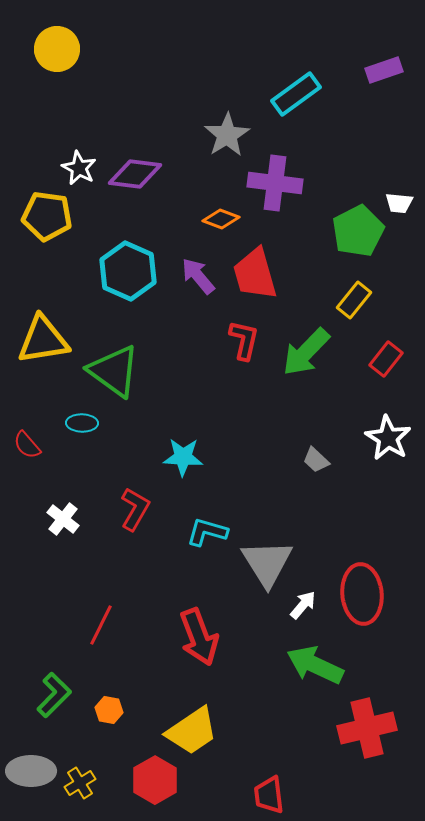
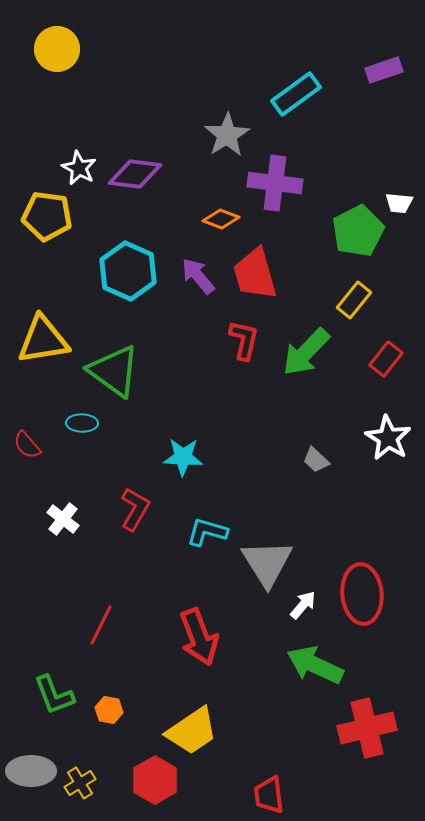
green L-shape at (54, 695): rotated 114 degrees clockwise
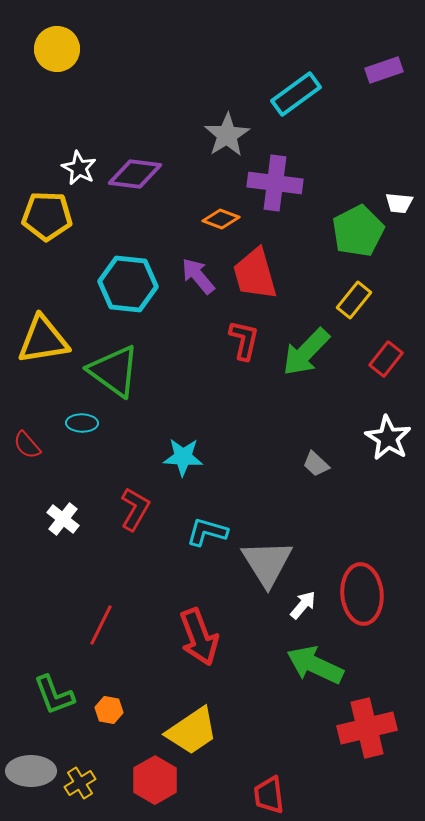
yellow pentagon at (47, 216): rotated 6 degrees counterclockwise
cyan hexagon at (128, 271): moved 13 px down; rotated 18 degrees counterclockwise
gray trapezoid at (316, 460): moved 4 px down
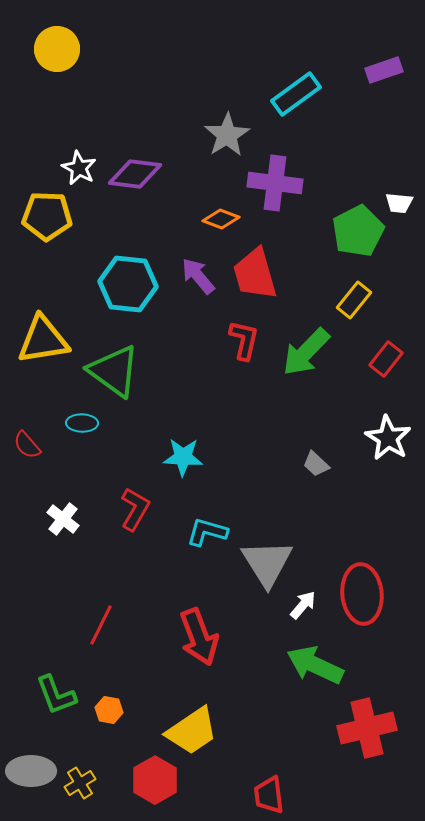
green L-shape at (54, 695): moved 2 px right
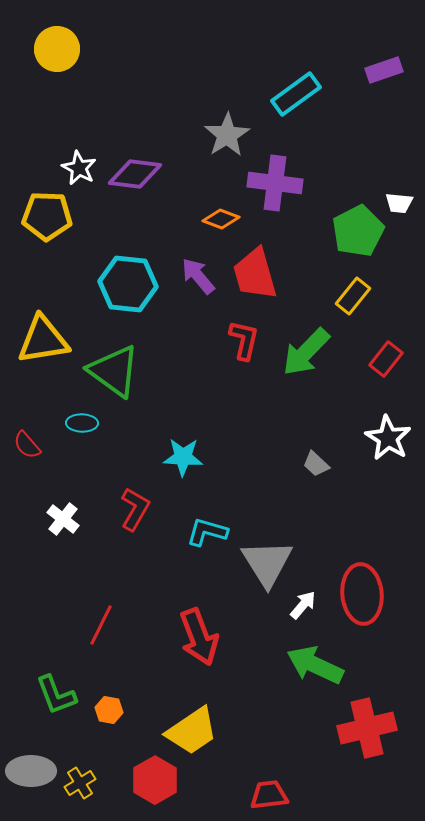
yellow rectangle at (354, 300): moved 1 px left, 4 px up
red trapezoid at (269, 795): rotated 90 degrees clockwise
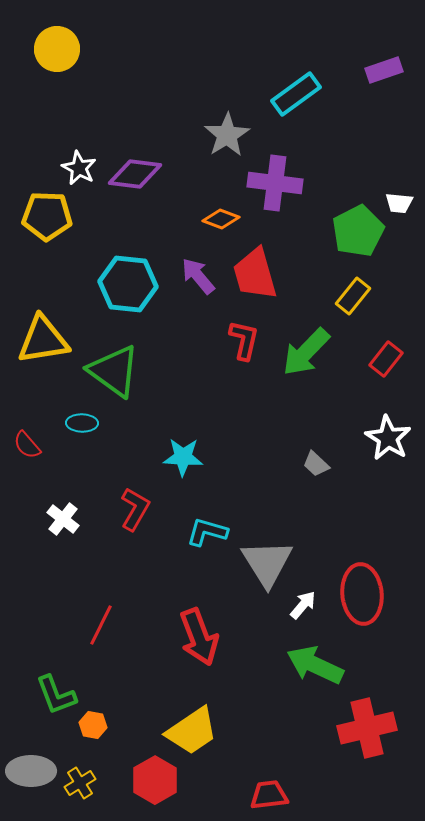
orange hexagon at (109, 710): moved 16 px left, 15 px down
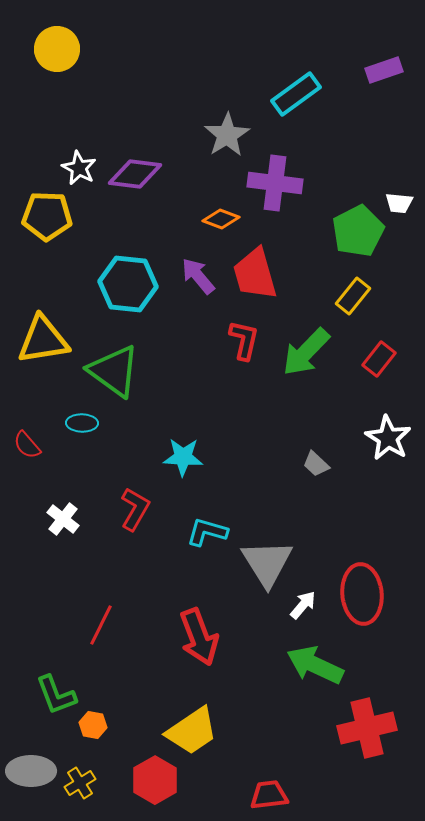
red rectangle at (386, 359): moved 7 px left
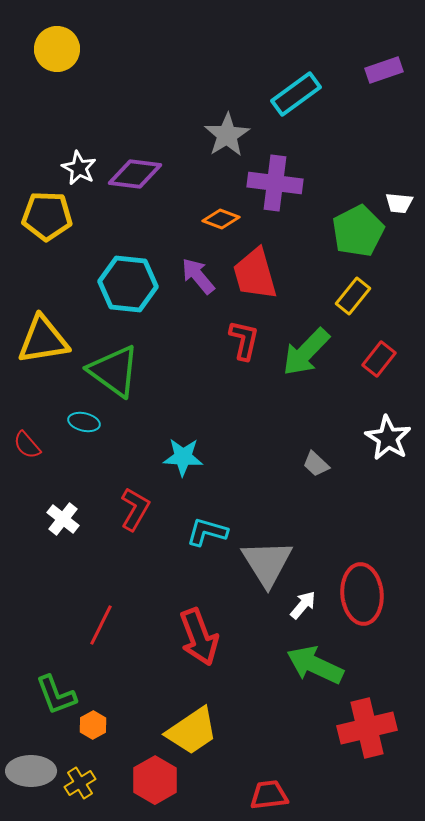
cyan ellipse at (82, 423): moved 2 px right, 1 px up; rotated 12 degrees clockwise
orange hexagon at (93, 725): rotated 20 degrees clockwise
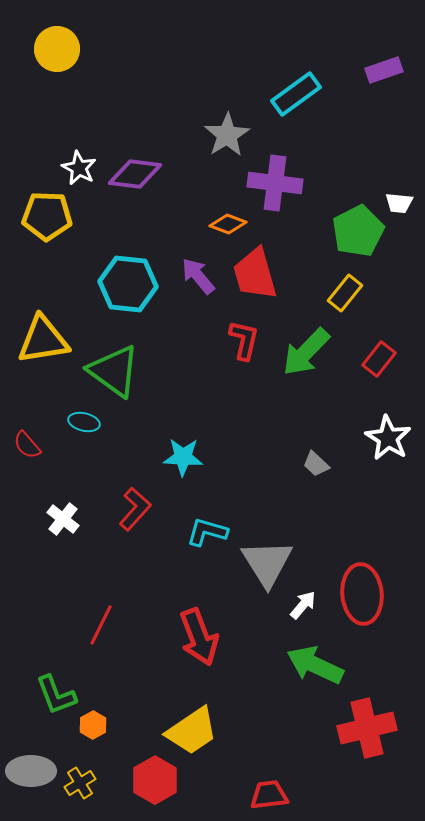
orange diamond at (221, 219): moved 7 px right, 5 px down
yellow rectangle at (353, 296): moved 8 px left, 3 px up
red L-shape at (135, 509): rotated 12 degrees clockwise
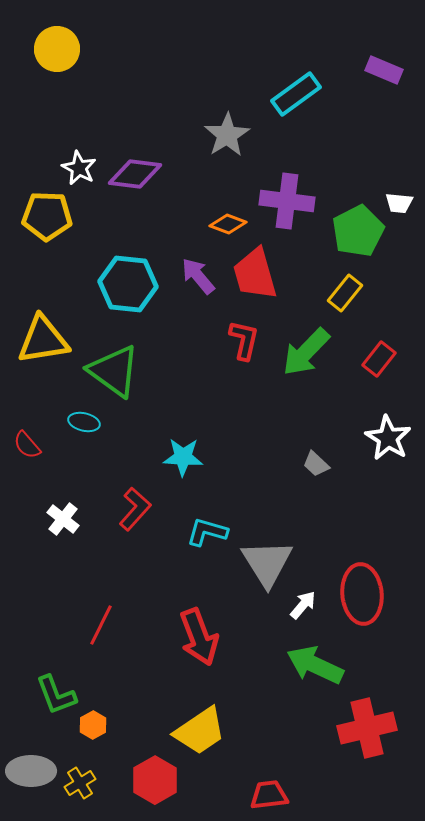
purple rectangle at (384, 70): rotated 42 degrees clockwise
purple cross at (275, 183): moved 12 px right, 18 px down
yellow trapezoid at (192, 731): moved 8 px right
